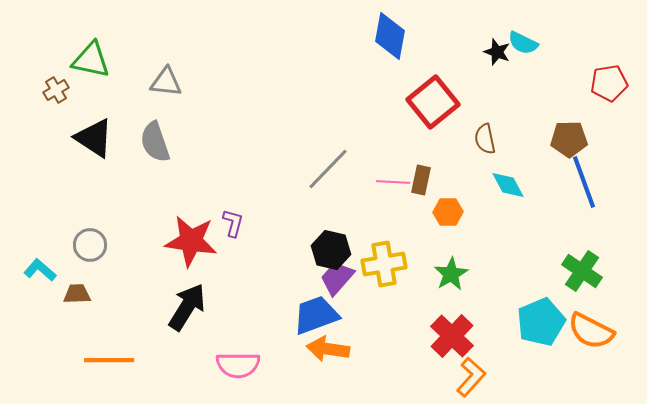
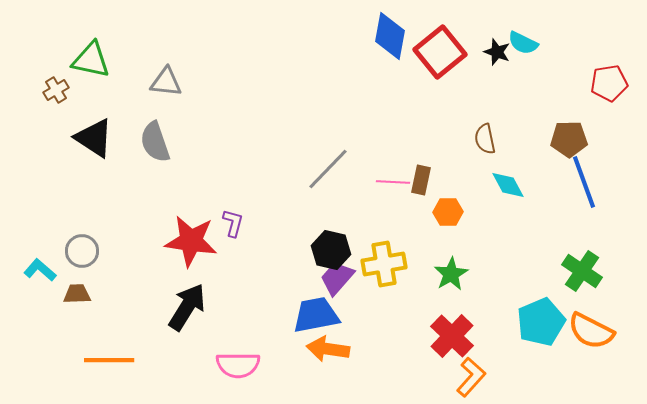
red square: moved 7 px right, 50 px up
gray circle: moved 8 px left, 6 px down
blue trapezoid: rotated 9 degrees clockwise
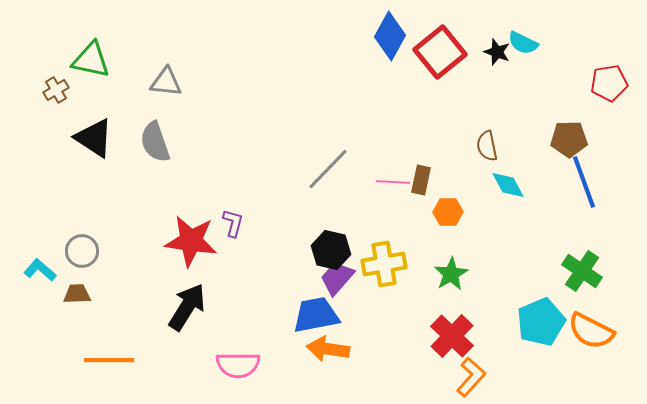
blue diamond: rotated 18 degrees clockwise
brown semicircle: moved 2 px right, 7 px down
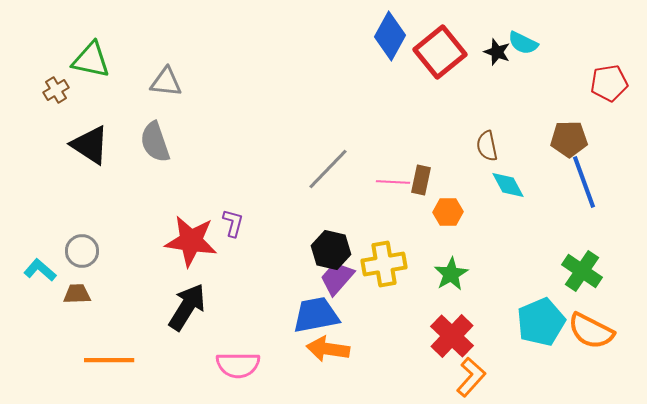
black triangle: moved 4 px left, 7 px down
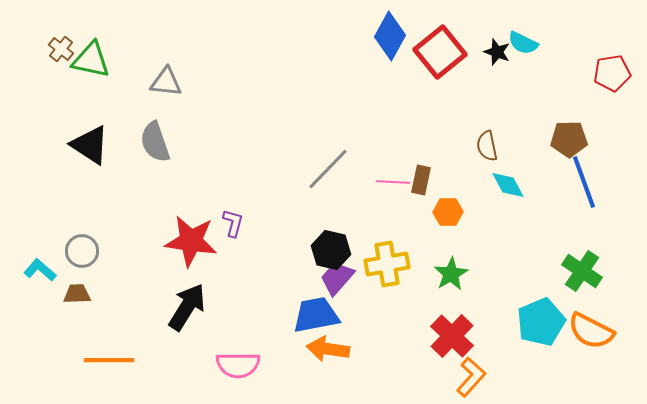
red pentagon: moved 3 px right, 10 px up
brown cross: moved 5 px right, 41 px up; rotated 20 degrees counterclockwise
yellow cross: moved 3 px right
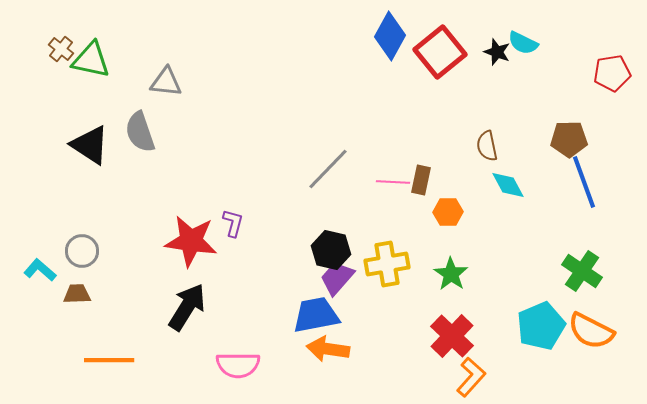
gray semicircle: moved 15 px left, 10 px up
green star: rotated 8 degrees counterclockwise
cyan pentagon: moved 4 px down
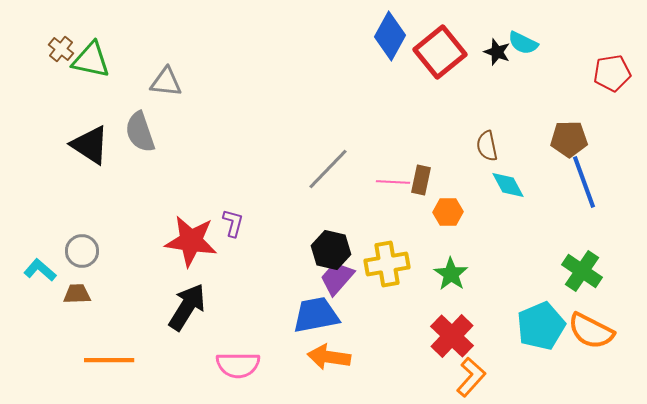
orange arrow: moved 1 px right, 8 px down
